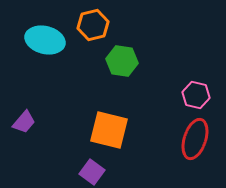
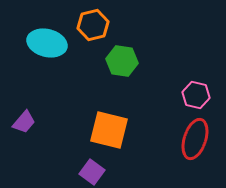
cyan ellipse: moved 2 px right, 3 px down
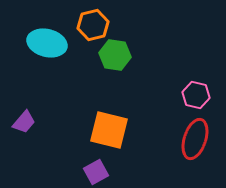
green hexagon: moved 7 px left, 6 px up
purple square: moved 4 px right; rotated 25 degrees clockwise
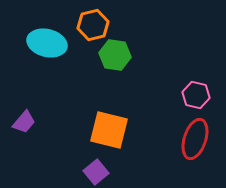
purple square: rotated 10 degrees counterclockwise
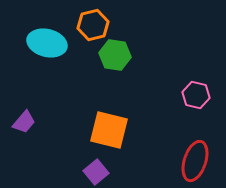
red ellipse: moved 22 px down
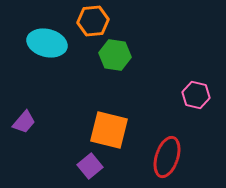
orange hexagon: moved 4 px up; rotated 8 degrees clockwise
red ellipse: moved 28 px left, 4 px up
purple square: moved 6 px left, 6 px up
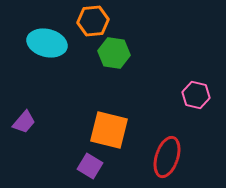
green hexagon: moved 1 px left, 2 px up
purple square: rotated 20 degrees counterclockwise
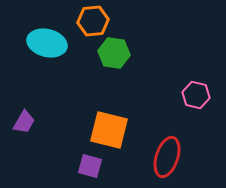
purple trapezoid: rotated 10 degrees counterclockwise
purple square: rotated 15 degrees counterclockwise
